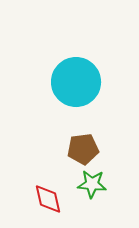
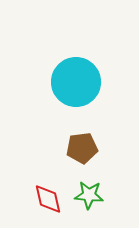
brown pentagon: moved 1 px left, 1 px up
green star: moved 3 px left, 11 px down
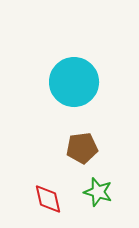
cyan circle: moved 2 px left
green star: moved 9 px right, 3 px up; rotated 12 degrees clockwise
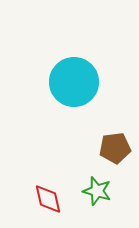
brown pentagon: moved 33 px right
green star: moved 1 px left, 1 px up
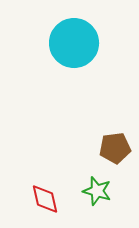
cyan circle: moved 39 px up
red diamond: moved 3 px left
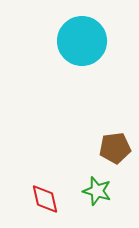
cyan circle: moved 8 px right, 2 px up
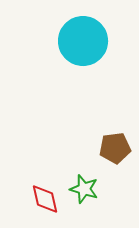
cyan circle: moved 1 px right
green star: moved 13 px left, 2 px up
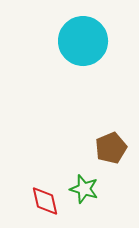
brown pentagon: moved 4 px left; rotated 16 degrees counterclockwise
red diamond: moved 2 px down
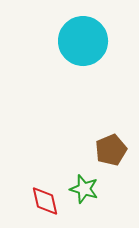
brown pentagon: moved 2 px down
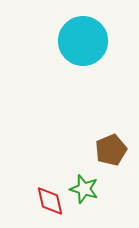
red diamond: moved 5 px right
